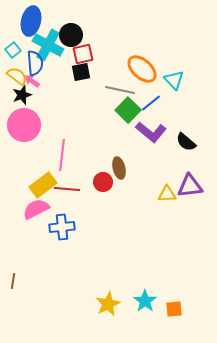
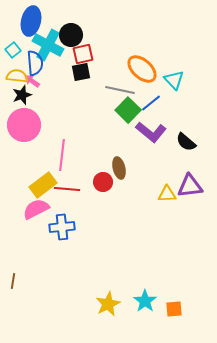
yellow semicircle: rotated 30 degrees counterclockwise
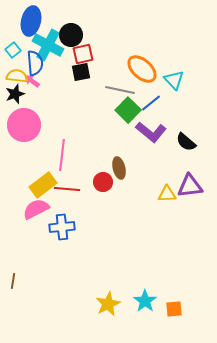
black star: moved 7 px left, 1 px up
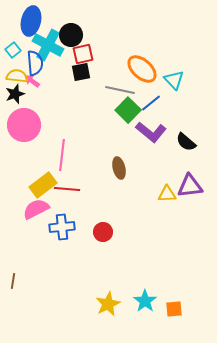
red circle: moved 50 px down
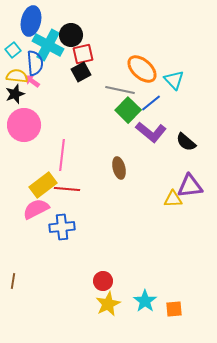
black square: rotated 18 degrees counterclockwise
yellow triangle: moved 6 px right, 5 px down
red circle: moved 49 px down
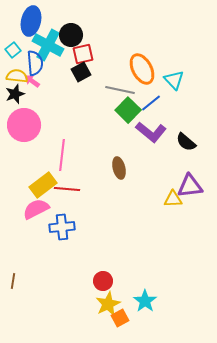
orange ellipse: rotated 20 degrees clockwise
orange square: moved 54 px left, 9 px down; rotated 24 degrees counterclockwise
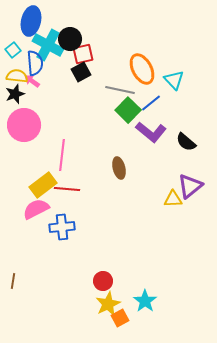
black circle: moved 1 px left, 4 px down
purple triangle: rotated 32 degrees counterclockwise
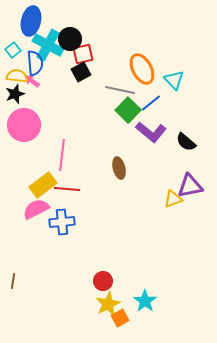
purple triangle: rotated 28 degrees clockwise
yellow triangle: rotated 18 degrees counterclockwise
blue cross: moved 5 px up
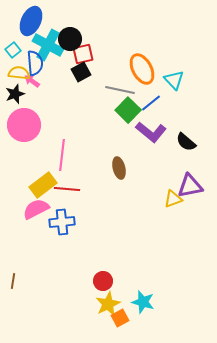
blue ellipse: rotated 12 degrees clockwise
yellow semicircle: moved 2 px right, 3 px up
cyan star: moved 2 px left, 1 px down; rotated 20 degrees counterclockwise
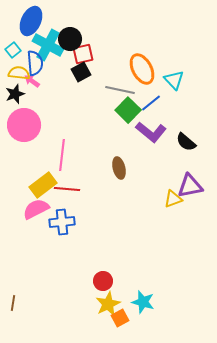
brown line: moved 22 px down
